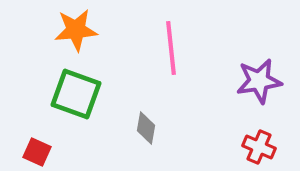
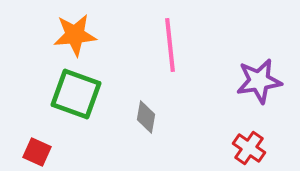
orange star: moved 1 px left, 5 px down
pink line: moved 1 px left, 3 px up
gray diamond: moved 11 px up
red cross: moved 10 px left, 1 px down; rotated 12 degrees clockwise
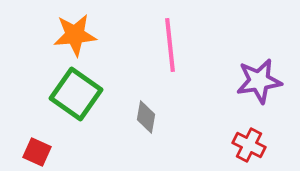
green square: rotated 15 degrees clockwise
red cross: moved 3 px up; rotated 8 degrees counterclockwise
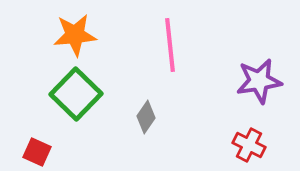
green square: rotated 9 degrees clockwise
gray diamond: rotated 24 degrees clockwise
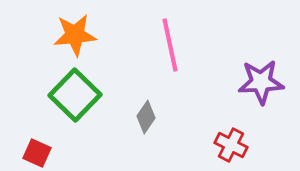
pink line: rotated 6 degrees counterclockwise
purple star: moved 2 px right, 1 px down; rotated 6 degrees clockwise
green square: moved 1 px left, 1 px down
red cross: moved 18 px left
red square: moved 1 px down
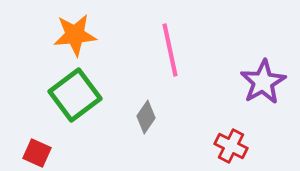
pink line: moved 5 px down
purple star: moved 2 px right; rotated 27 degrees counterclockwise
green square: rotated 9 degrees clockwise
red cross: moved 1 px down
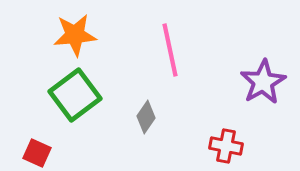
red cross: moved 5 px left; rotated 16 degrees counterclockwise
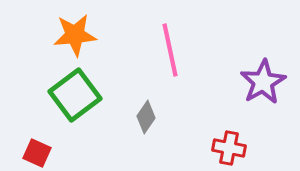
red cross: moved 3 px right, 2 px down
